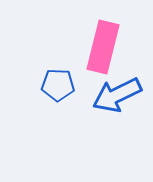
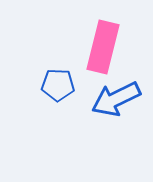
blue arrow: moved 1 px left, 4 px down
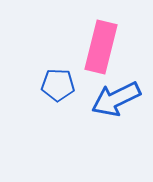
pink rectangle: moved 2 px left
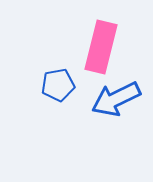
blue pentagon: rotated 12 degrees counterclockwise
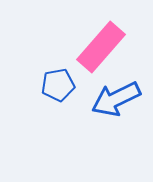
pink rectangle: rotated 27 degrees clockwise
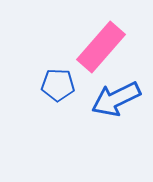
blue pentagon: rotated 12 degrees clockwise
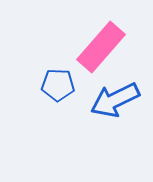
blue arrow: moved 1 px left, 1 px down
